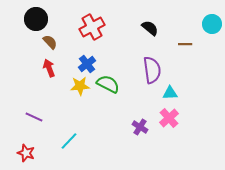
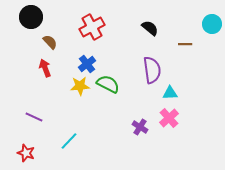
black circle: moved 5 px left, 2 px up
red arrow: moved 4 px left
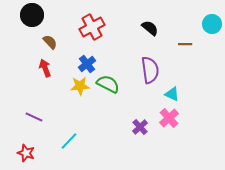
black circle: moved 1 px right, 2 px up
purple semicircle: moved 2 px left
cyan triangle: moved 2 px right, 1 px down; rotated 28 degrees clockwise
purple cross: rotated 14 degrees clockwise
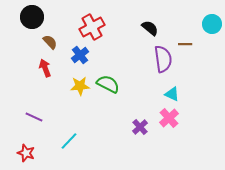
black circle: moved 2 px down
blue cross: moved 7 px left, 9 px up
purple semicircle: moved 13 px right, 11 px up
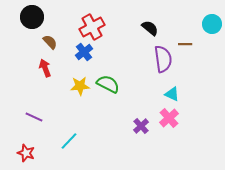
blue cross: moved 4 px right, 3 px up
purple cross: moved 1 px right, 1 px up
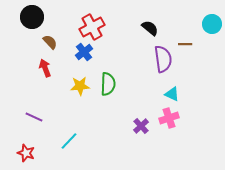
green semicircle: rotated 65 degrees clockwise
pink cross: rotated 24 degrees clockwise
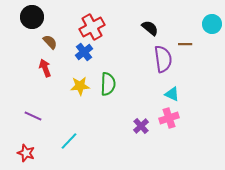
purple line: moved 1 px left, 1 px up
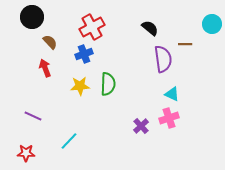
blue cross: moved 2 px down; rotated 18 degrees clockwise
red star: rotated 18 degrees counterclockwise
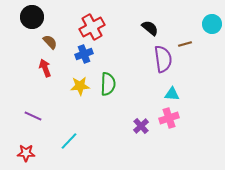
brown line: rotated 16 degrees counterclockwise
cyan triangle: rotated 21 degrees counterclockwise
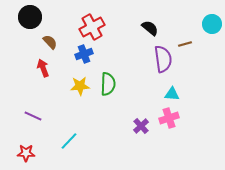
black circle: moved 2 px left
red arrow: moved 2 px left
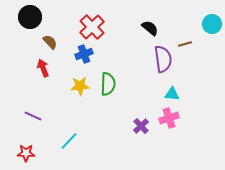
red cross: rotated 15 degrees counterclockwise
